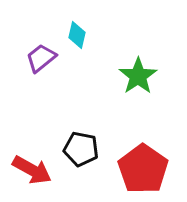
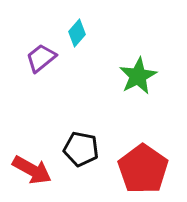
cyan diamond: moved 2 px up; rotated 28 degrees clockwise
green star: rotated 6 degrees clockwise
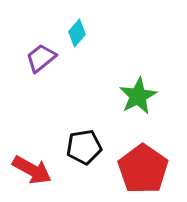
green star: moved 20 px down
black pentagon: moved 3 px right, 2 px up; rotated 20 degrees counterclockwise
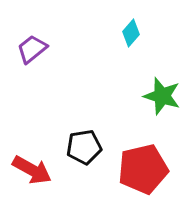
cyan diamond: moved 54 px right
purple trapezoid: moved 9 px left, 9 px up
green star: moved 24 px right; rotated 27 degrees counterclockwise
red pentagon: rotated 24 degrees clockwise
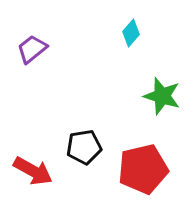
red arrow: moved 1 px right, 1 px down
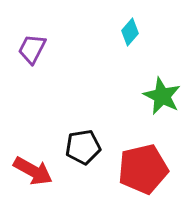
cyan diamond: moved 1 px left, 1 px up
purple trapezoid: rotated 24 degrees counterclockwise
green star: rotated 9 degrees clockwise
black pentagon: moved 1 px left
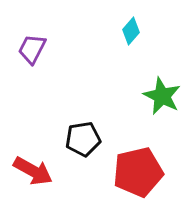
cyan diamond: moved 1 px right, 1 px up
black pentagon: moved 8 px up
red pentagon: moved 5 px left, 3 px down
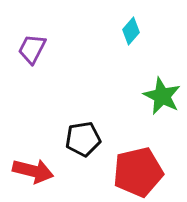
red arrow: rotated 15 degrees counterclockwise
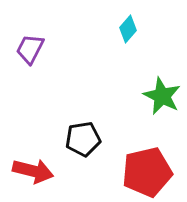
cyan diamond: moved 3 px left, 2 px up
purple trapezoid: moved 2 px left
red pentagon: moved 9 px right
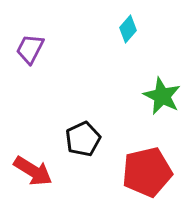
black pentagon: rotated 16 degrees counterclockwise
red arrow: rotated 18 degrees clockwise
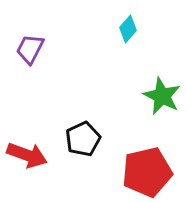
red arrow: moved 6 px left, 16 px up; rotated 12 degrees counterclockwise
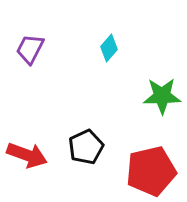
cyan diamond: moved 19 px left, 19 px down
green star: rotated 27 degrees counterclockwise
black pentagon: moved 3 px right, 8 px down
red pentagon: moved 4 px right, 1 px up
